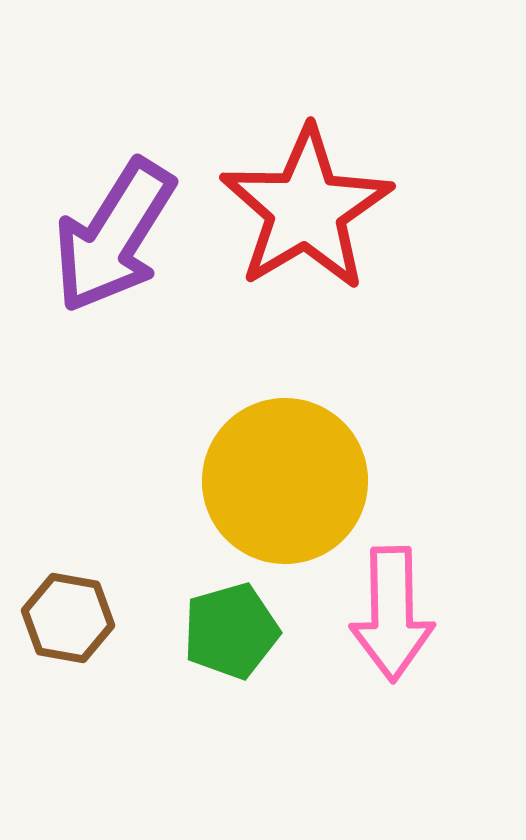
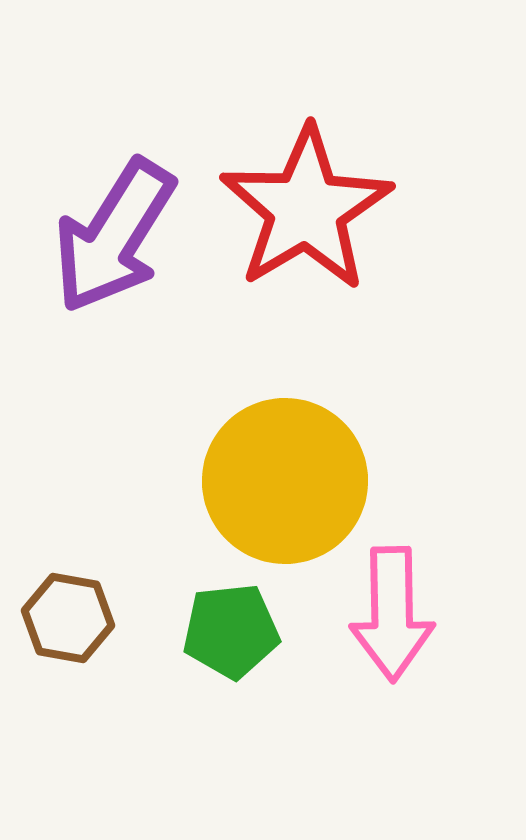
green pentagon: rotated 10 degrees clockwise
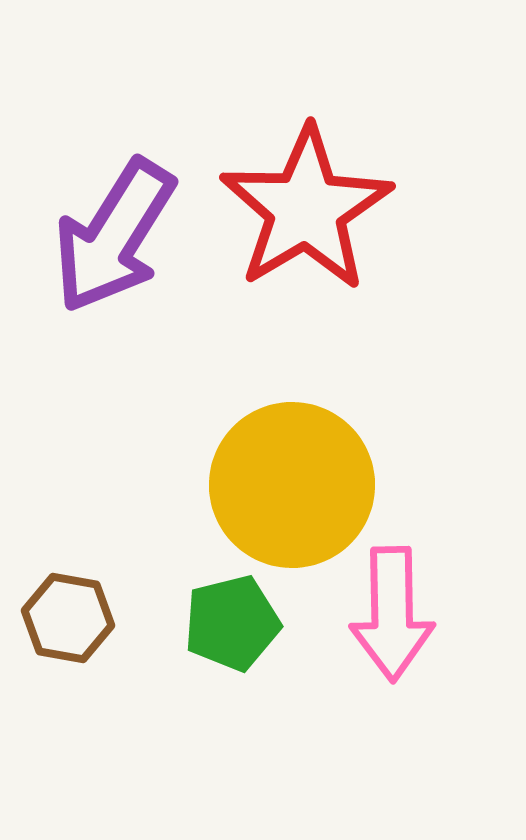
yellow circle: moved 7 px right, 4 px down
green pentagon: moved 1 px right, 8 px up; rotated 8 degrees counterclockwise
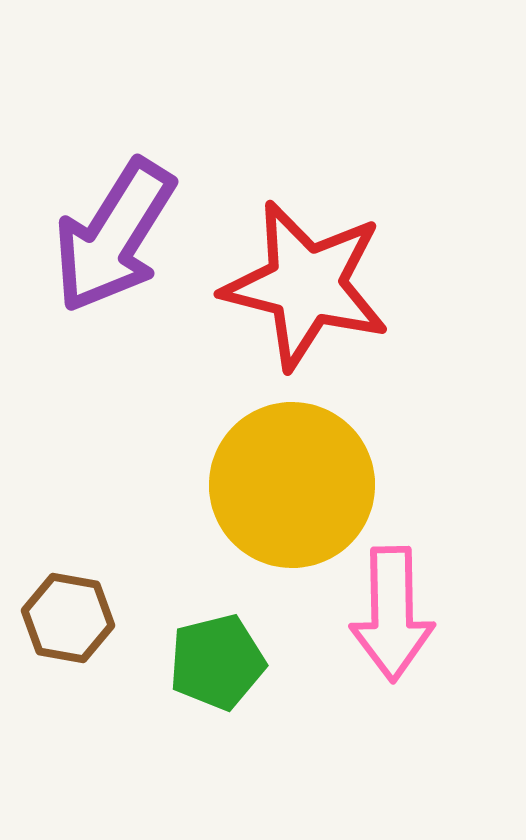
red star: moved 76 px down; rotated 27 degrees counterclockwise
green pentagon: moved 15 px left, 39 px down
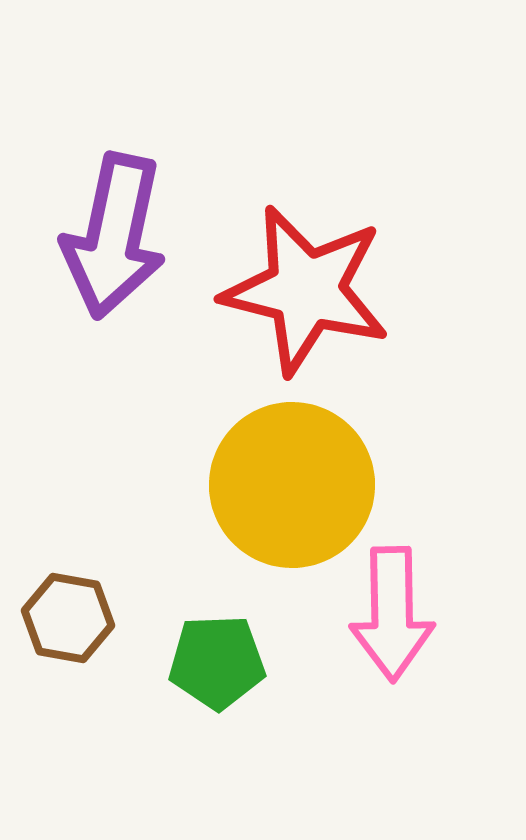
purple arrow: rotated 20 degrees counterclockwise
red star: moved 5 px down
green pentagon: rotated 12 degrees clockwise
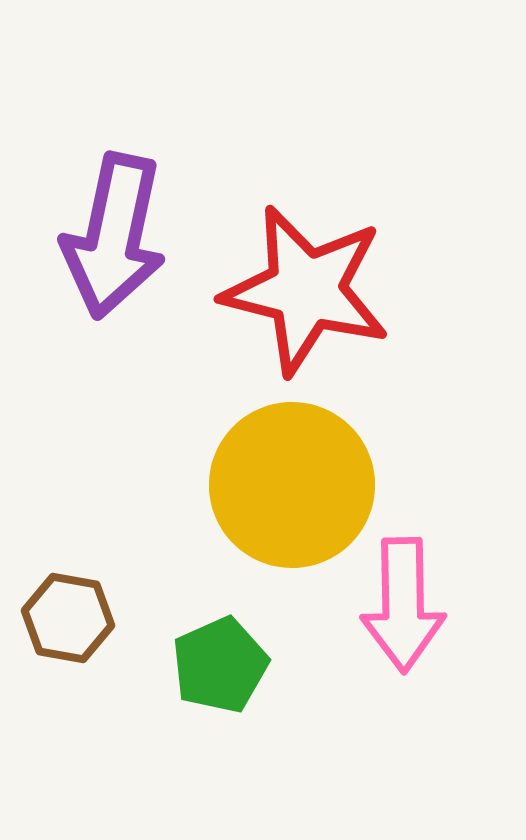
pink arrow: moved 11 px right, 9 px up
green pentagon: moved 3 px right, 3 px down; rotated 22 degrees counterclockwise
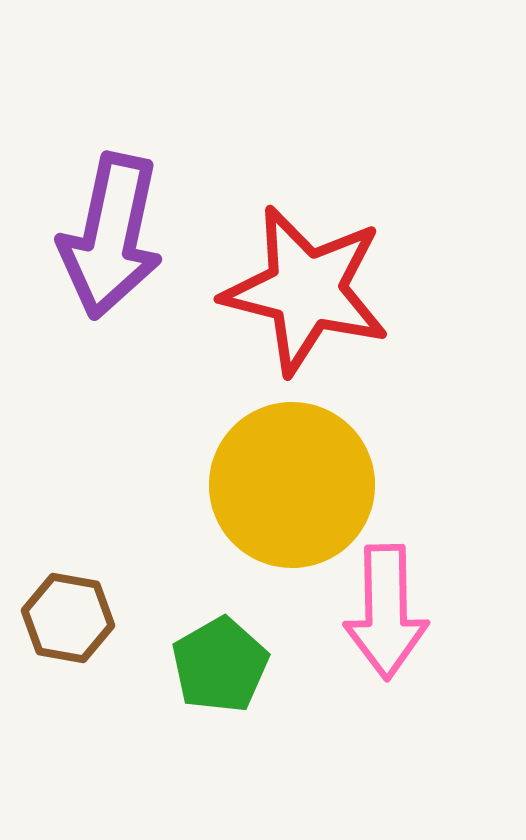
purple arrow: moved 3 px left
pink arrow: moved 17 px left, 7 px down
green pentagon: rotated 6 degrees counterclockwise
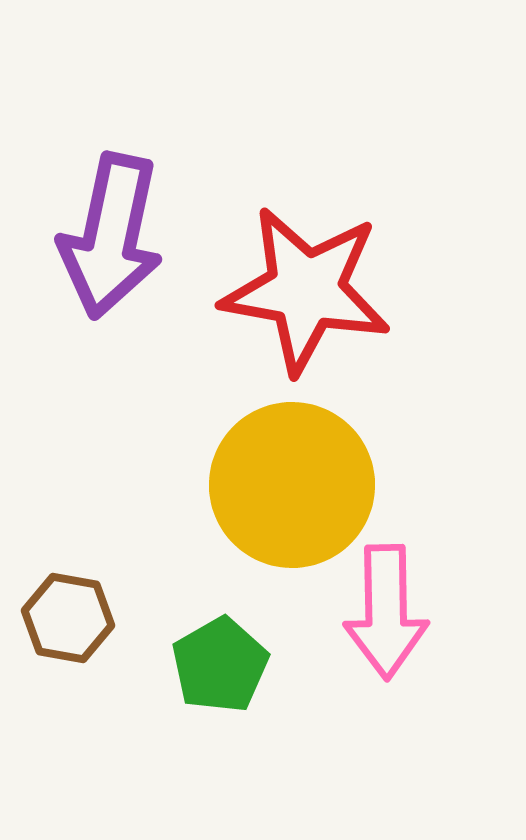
red star: rotated 4 degrees counterclockwise
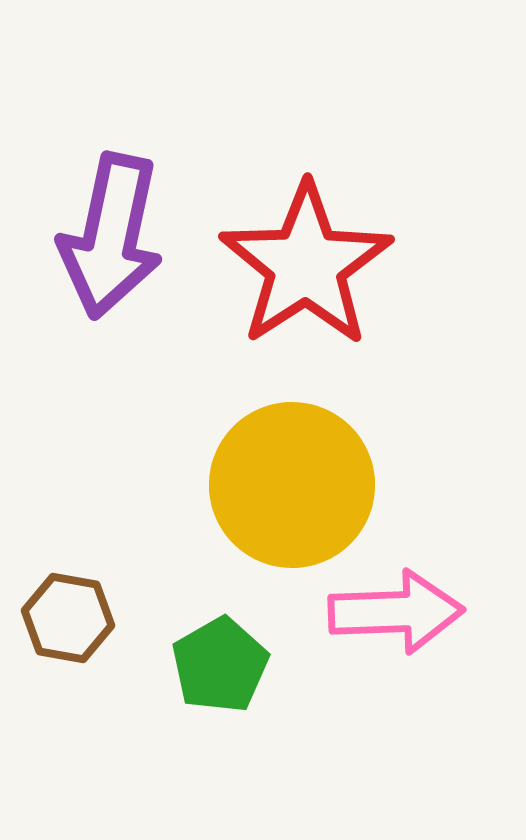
red star: moved 25 px up; rotated 29 degrees clockwise
pink arrow: moved 10 px right; rotated 91 degrees counterclockwise
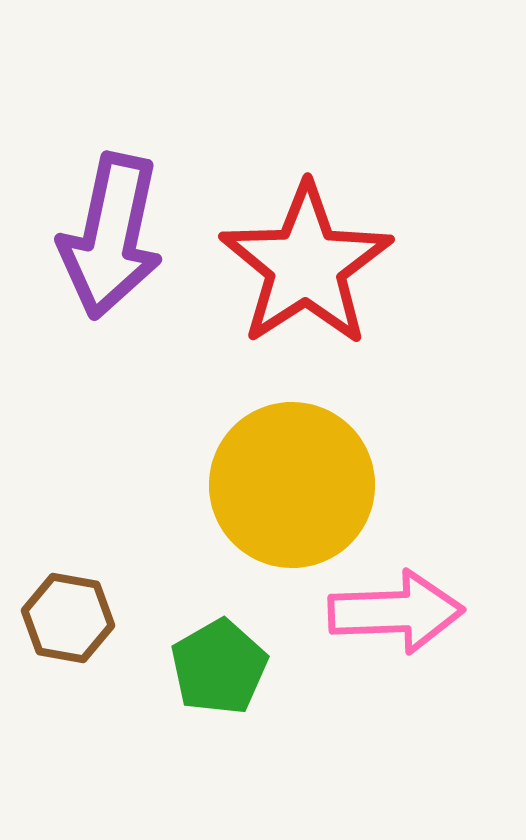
green pentagon: moved 1 px left, 2 px down
